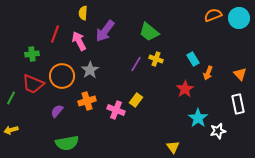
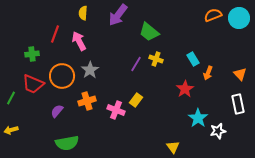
purple arrow: moved 13 px right, 16 px up
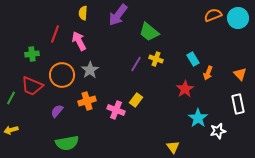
cyan circle: moved 1 px left
orange circle: moved 1 px up
red trapezoid: moved 1 px left, 2 px down
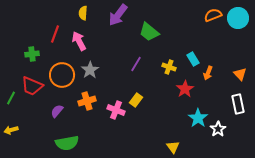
yellow cross: moved 13 px right, 8 px down
white star: moved 2 px up; rotated 21 degrees counterclockwise
